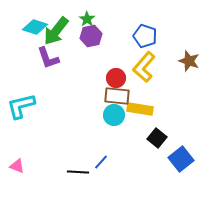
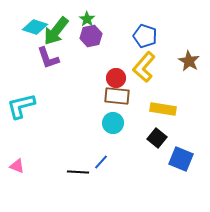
brown star: rotated 10 degrees clockwise
yellow rectangle: moved 23 px right
cyan circle: moved 1 px left, 8 px down
blue square: rotated 30 degrees counterclockwise
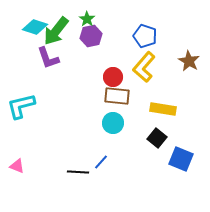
red circle: moved 3 px left, 1 px up
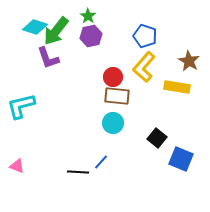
green star: moved 1 px right, 3 px up
yellow rectangle: moved 14 px right, 22 px up
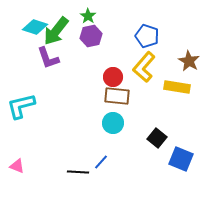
blue pentagon: moved 2 px right
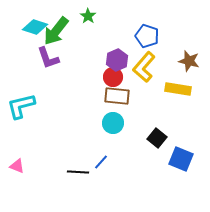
purple hexagon: moved 26 px right, 24 px down; rotated 10 degrees counterclockwise
brown star: rotated 15 degrees counterclockwise
yellow rectangle: moved 1 px right, 2 px down
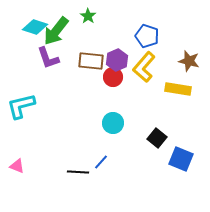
brown rectangle: moved 26 px left, 35 px up
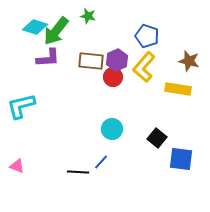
green star: rotated 21 degrees counterclockwise
purple L-shape: rotated 75 degrees counterclockwise
cyan circle: moved 1 px left, 6 px down
blue square: rotated 15 degrees counterclockwise
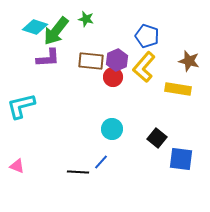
green star: moved 2 px left, 3 px down
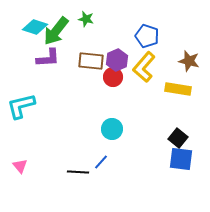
black square: moved 21 px right
pink triangle: moved 3 px right; rotated 28 degrees clockwise
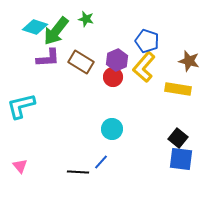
blue pentagon: moved 5 px down
brown rectangle: moved 10 px left, 1 px down; rotated 25 degrees clockwise
